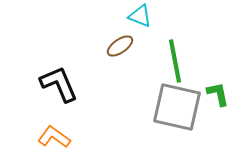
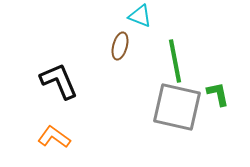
brown ellipse: rotated 40 degrees counterclockwise
black L-shape: moved 3 px up
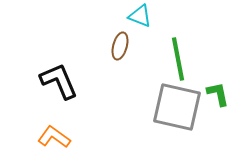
green line: moved 3 px right, 2 px up
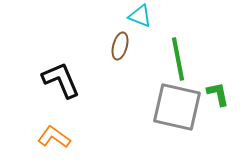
black L-shape: moved 2 px right, 1 px up
